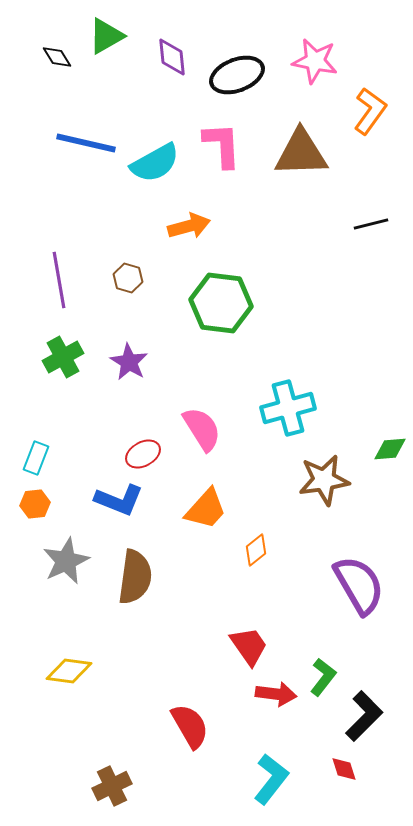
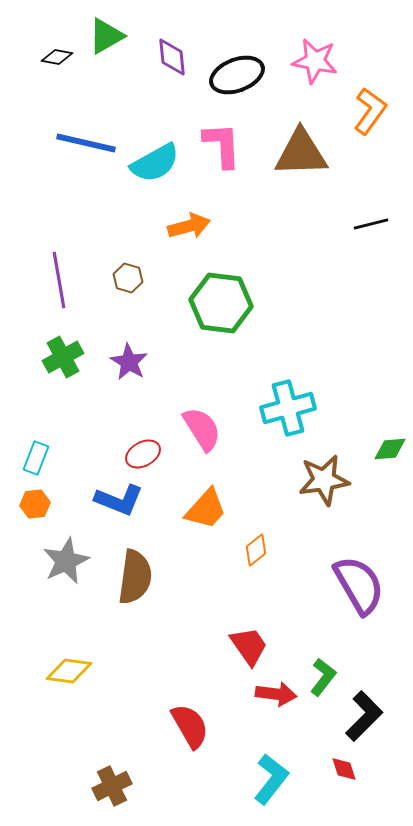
black diamond: rotated 48 degrees counterclockwise
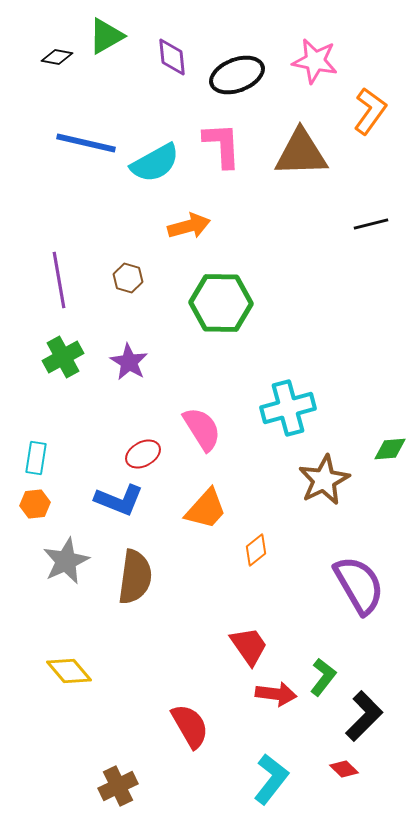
green hexagon: rotated 6 degrees counterclockwise
cyan rectangle: rotated 12 degrees counterclockwise
brown star: rotated 18 degrees counterclockwise
yellow diamond: rotated 42 degrees clockwise
red diamond: rotated 28 degrees counterclockwise
brown cross: moved 6 px right
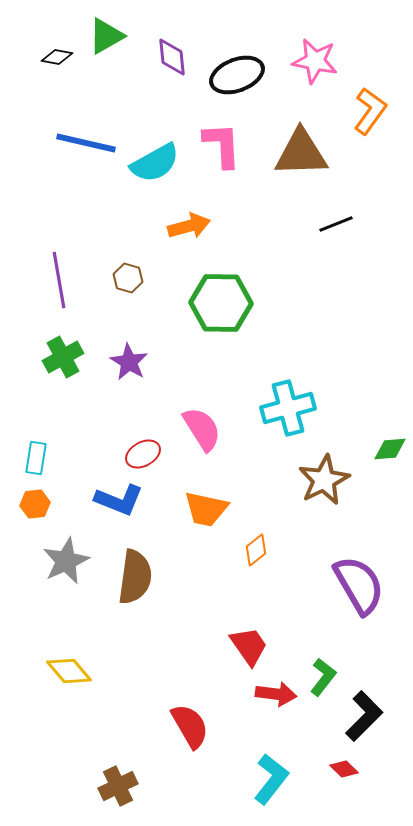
black line: moved 35 px left; rotated 8 degrees counterclockwise
orange trapezoid: rotated 60 degrees clockwise
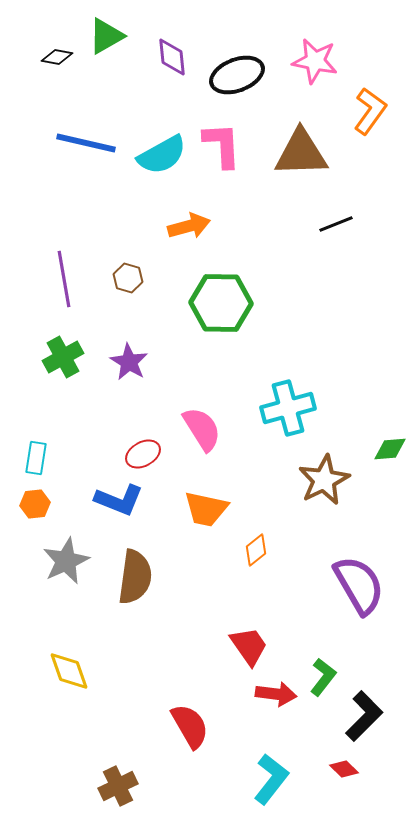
cyan semicircle: moved 7 px right, 8 px up
purple line: moved 5 px right, 1 px up
yellow diamond: rotated 21 degrees clockwise
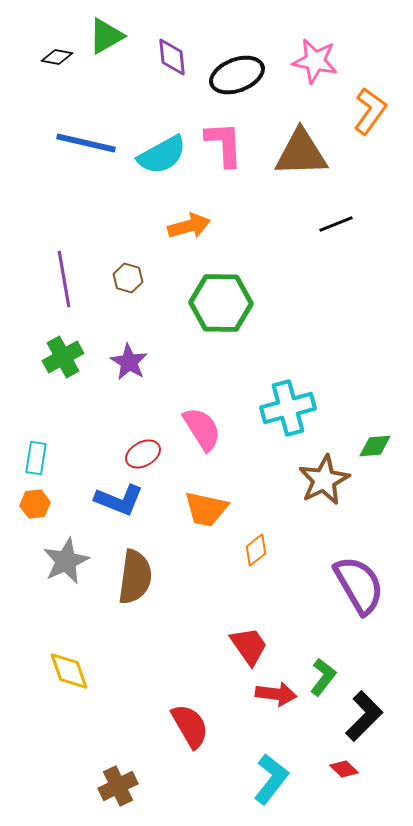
pink L-shape: moved 2 px right, 1 px up
green diamond: moved 15 px left, 3 px up
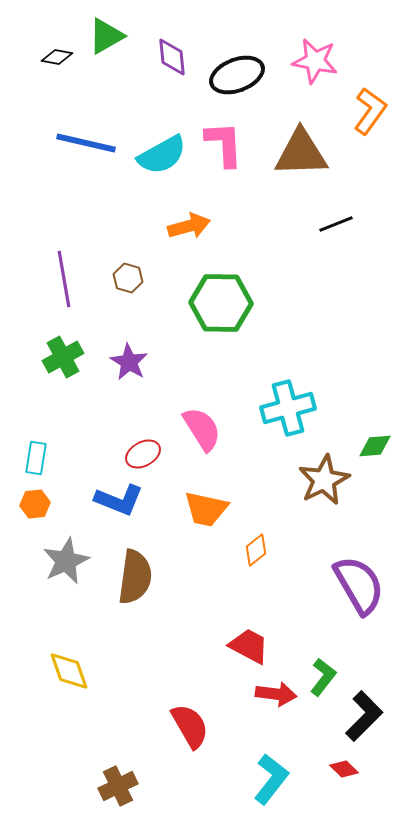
red trapezoid: rotated 27 degrees counterclockwise
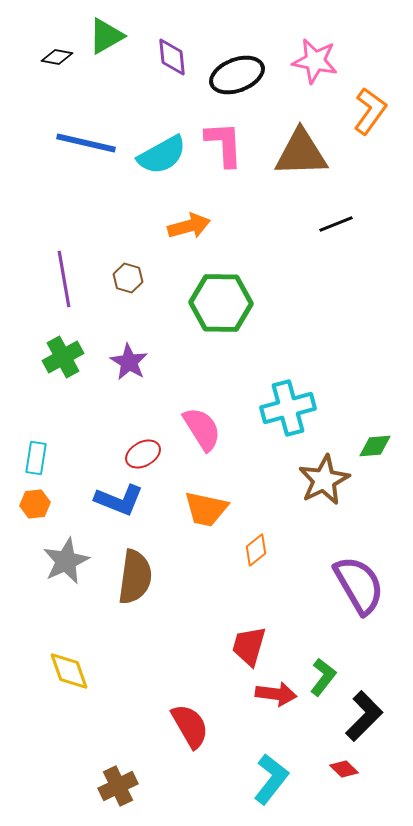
red trapezoid: rotated 102 degrees counterclockwise
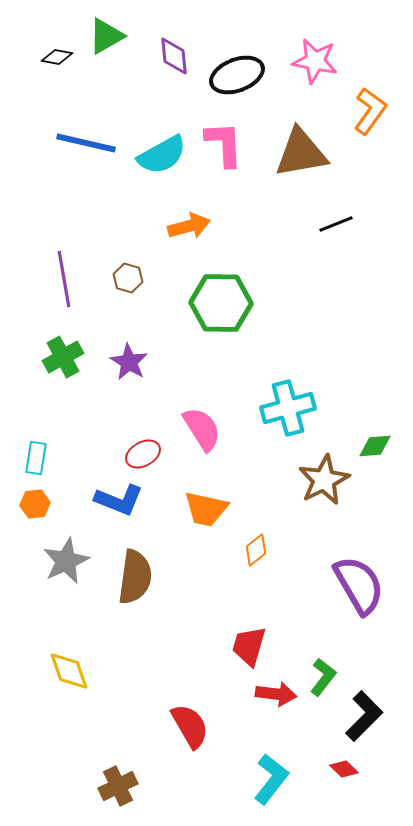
purple diamond: moved 2 px right, 1 px up
brown triangle: rotated 8 degrees counterclockwise
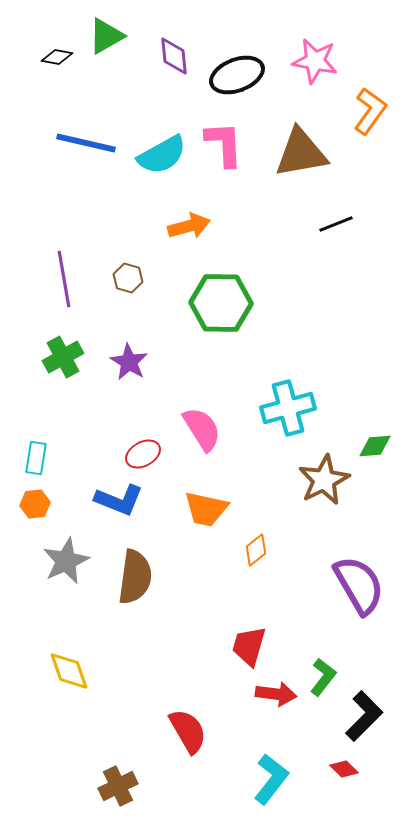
red semicircle: moved 2 px left, 5 px down
